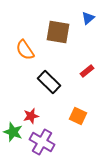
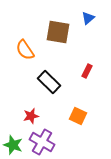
red rectangle: rotated 24 degrees counterclockwise
green star: moved 13 px down
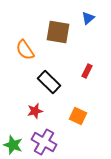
red star: moved 4 px right, 5 px up
purple cross: moved 2 px right
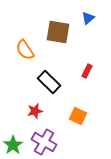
green star: rotated 18 degrees clockwise
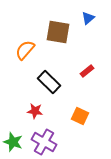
orange semicircle: rotated 75 degrees clockwise
red rectangle: rotated 24 degrees clockwise
red star: rotated 21 degrees clockwise
orange square: moved 2 px right
green star: moved 3 px up; rotated 18 degrees counterclockwise
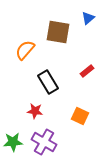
black rectangle: moved 1 px left; rotated 15 degrees clockwise
green star: rotated 24 degrees counterclockwise
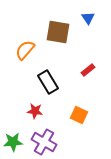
blue triangle: rotated 24 degrees counterclockwise
red rectangle: moved 1 px right, 1 px up
orange square: moved 1 px left, 1 px up
